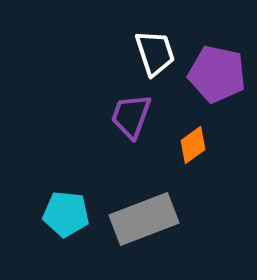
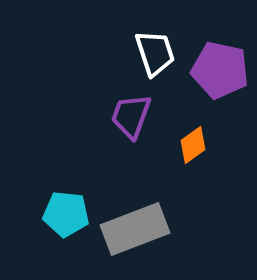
purple pentagon: moved 3 px right, 4 px up
gray rectangle: moved 9 px left, 10 px down
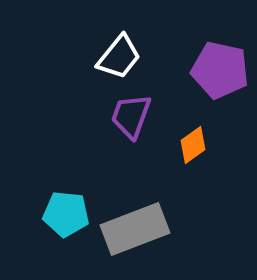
white trapezoid: moved 36 px left, 4 px down; rotated 57 degrees clockwise
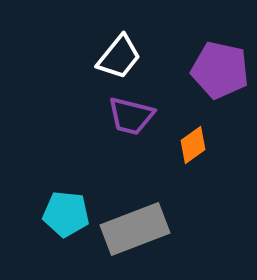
purple trapezoid: rotated 96 degrees counterclockwise
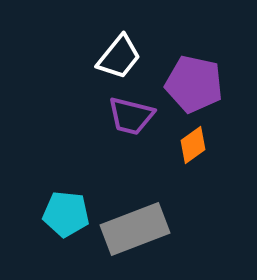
purple pentagon: moved 26 px left, 14 px down
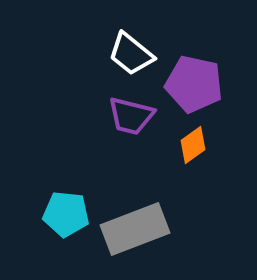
white trapezoid: moved 12 px right, 3 px up; rotated 90 degrees clockwise
